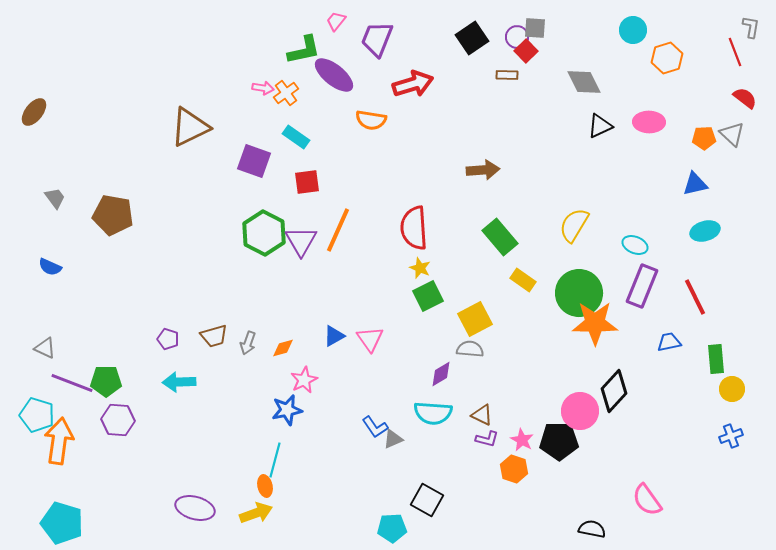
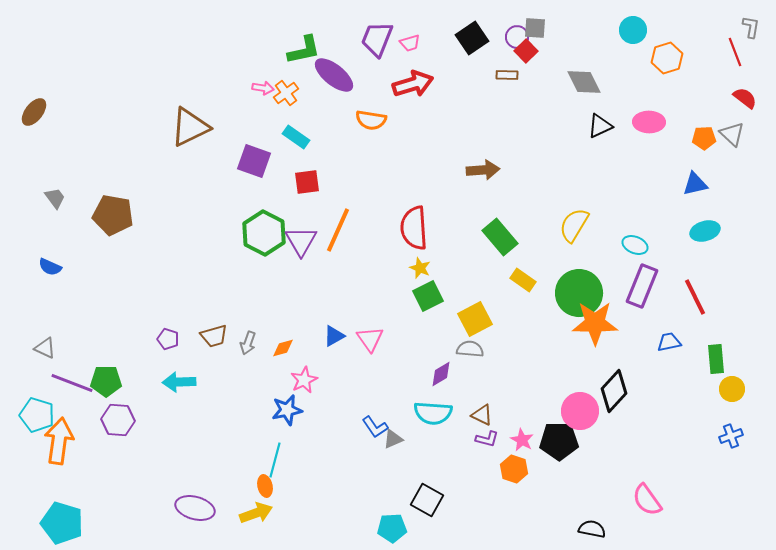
pink trapezoid at (336, 21): moved 74 px right, 22 px down; rotated 145 degrees counterclockwise
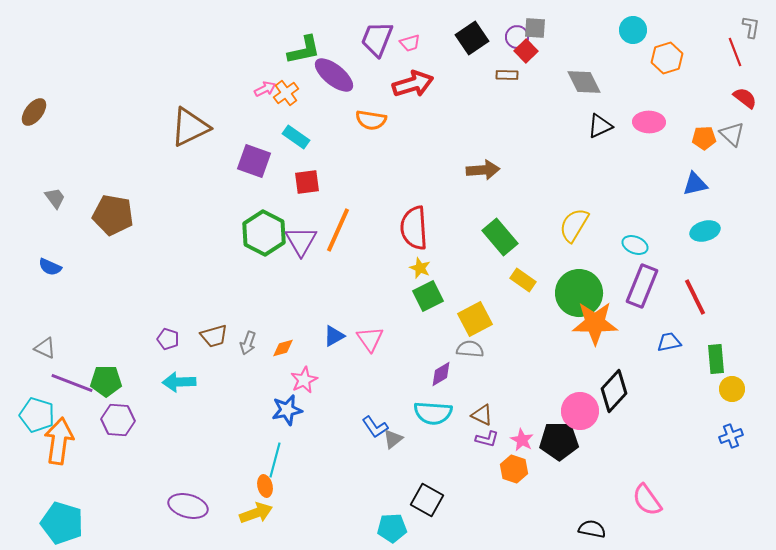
pink arrow at (263, 88): moved 2 px right, 1 px down; rotated 35 degrees counterclockwise
gray triangle at (393, 439): rotated 15 degrees counterclockwise
purple ellipse at (195, 508): moved 7 px left, 2 px up
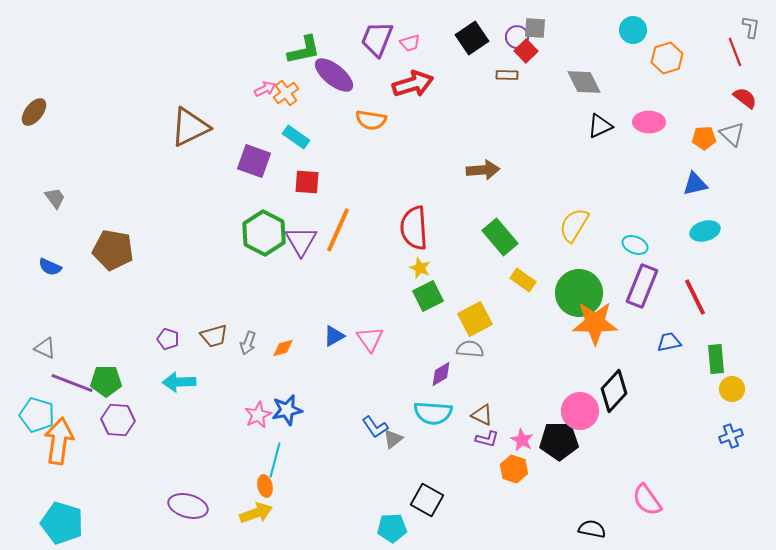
red square at (307, 182): rotated 12 degrees clockwise
brown pentagon at (113, 215): moved 35 px down
pink star at (304, 380): moved 46 px left, 35 px down
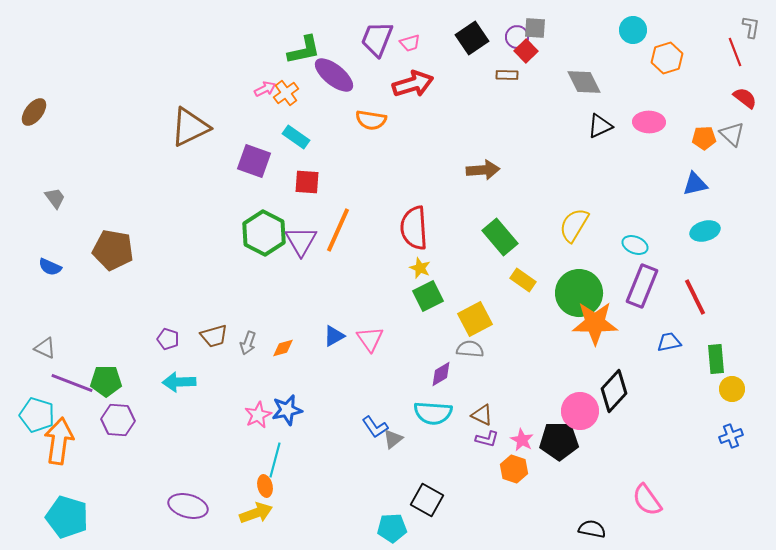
cyan pentagon at (62, 523): moved 5 px right, 6 px up
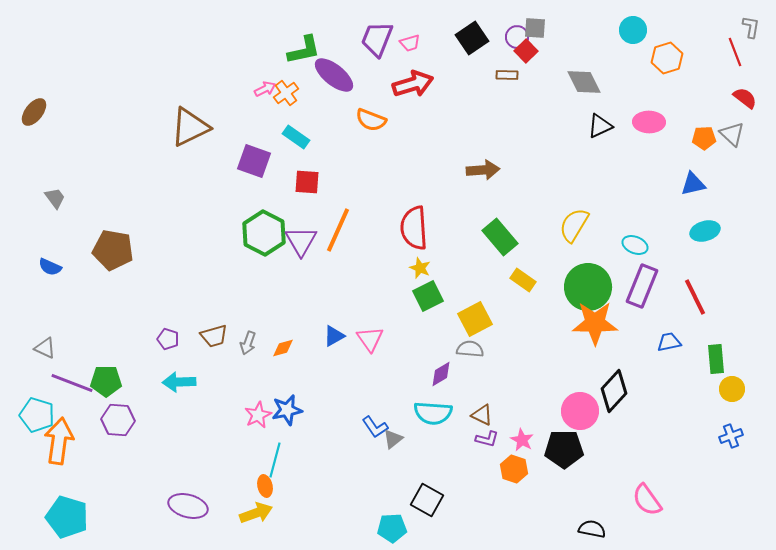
orange semicircle at (371, 120): rotated 12 degrees clockwise
blue triangle at (695, 184): moved 2 px left
green circle at (579, 293): moved 9 px right, 6 px up
black pentagon at (559, 441): moved 5 px right, 8 px down
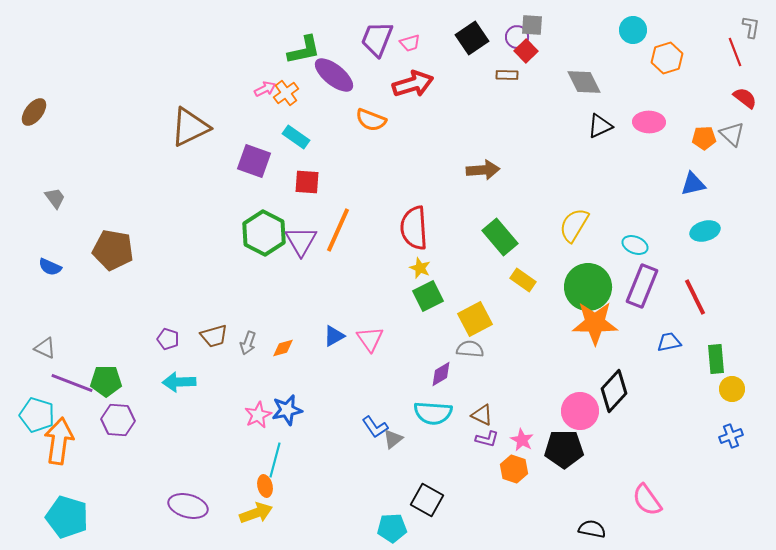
gray square at (535, 28): moved 3 px left, 3 px up
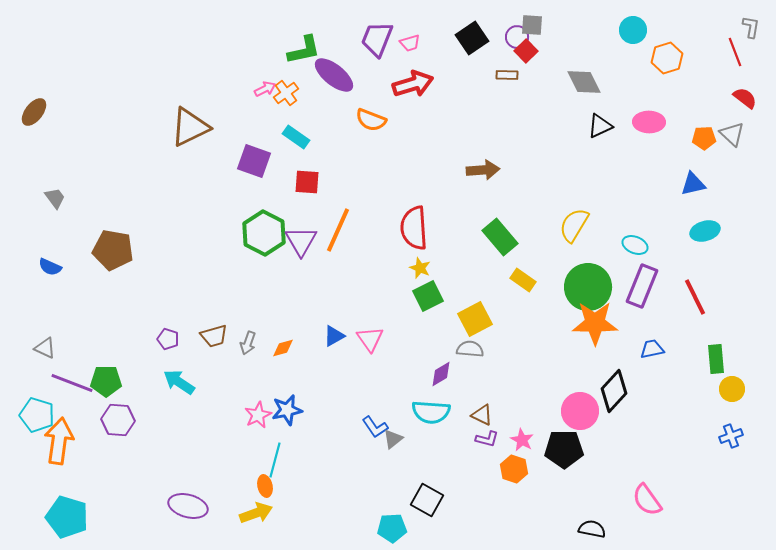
blue trapezoid at (669, 342): moved 17 px left, 7 px down
cyan arrow at (179, 382): rotated 36 degrees clockwise
cyan semicircle at (433, 413): moved 2 px left, 1 px up
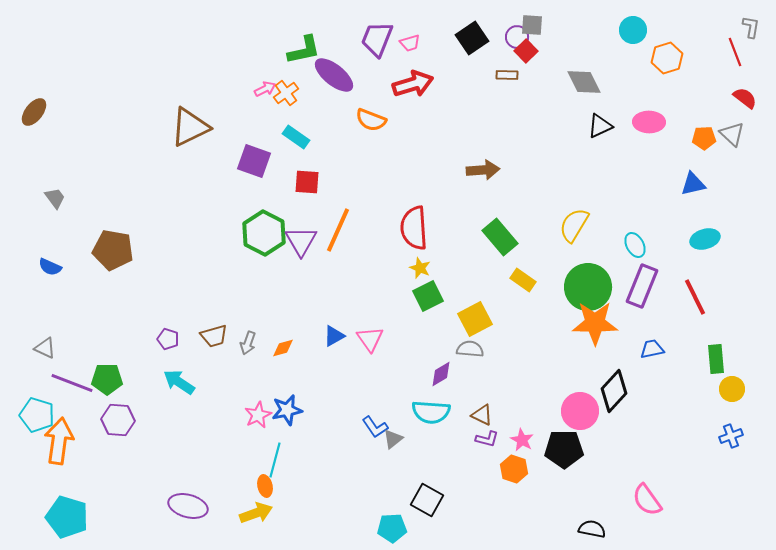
cyan ellipse at (705, 231): moved 8 px down
cyan ellipse at (635, 245): rotated 40 degrees clockwise
green pentagon at (106, 381): moved 1 px right, 2 px up
